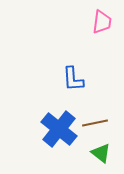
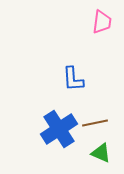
blue cross: rotated 18 degrees clockwise
green triangle: rotated 15 degrees counterclockwise
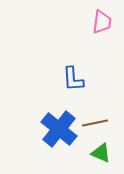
blue cross: rotated 18 degrees counterclockwise
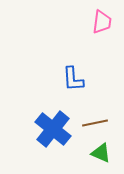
blue cross: moved 6 px left
